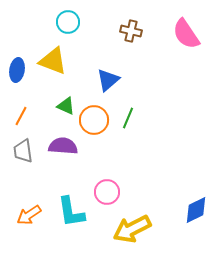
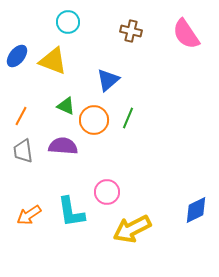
blue ellipse: moved 14 px up; rotated 30 degrees clockwise
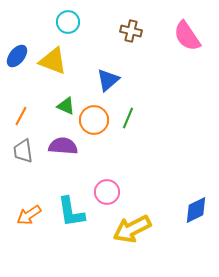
pink semicircle: moved 1 px right, 2 px down
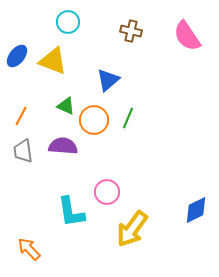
orange arrow: moved 34 px down; rotated 80 degrees clockwise
yellow arrow: rotated 27 degrees counterclockwise
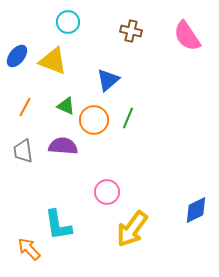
orange line: moved 4 px right, 9 px up
cyan L-shape: moved 13 px left, 13 px down
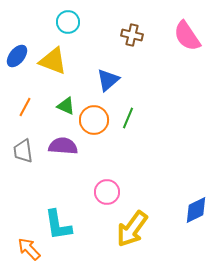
brown cross: moved 1 px right, 4 px down
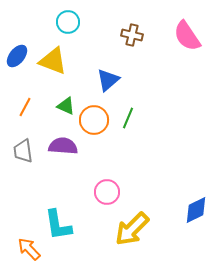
yellow arrow: rotated 9 degrees clockwise
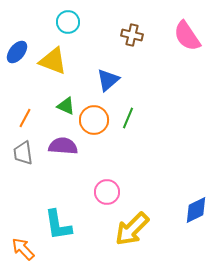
blue ellipse: moved 4 px up
orange line: moved 11 px down
gray trapezoid: moved 2 px down
orange arrow: moved 6 px left
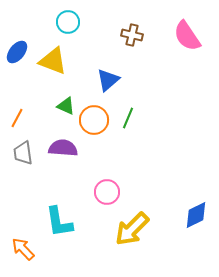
orange line: moved 8 px left
purple semicircle: moved 2 px down
blue diamond: moved 5 px down
cyan L-shape: moved 1 px right, 3 px up
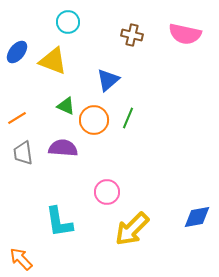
pink semicircle: moved 2 px left, 2 px up; rotated 44 degrees counterclockwise
orange line: rotated 30 degrees clockwise
blue diamond: moved 1 px right, 2 px down; rotated 16 degrees clockwise
orange arrow: moved 2 px left, 10 px down
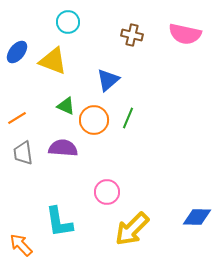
blue diamond: rotated 12 degrees clockwise
orange arrow: moved 14 px up
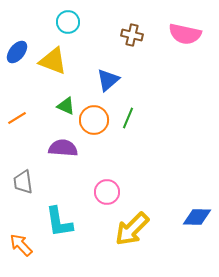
gray trapezoid: moved 29 px down
